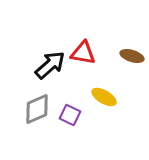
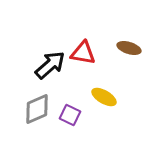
brown ellipse: moved 3 px left, 8 px up
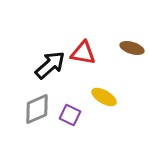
brown ellipse: moved 3 px right
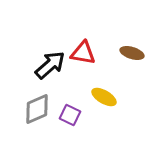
brown ellipse: moved 5 px down
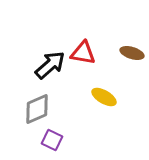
purple square: moved 18 px left, 25 px down
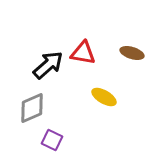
black arrow: moved 2 px left
gray diamond: moved 5 px left, 1 px up
